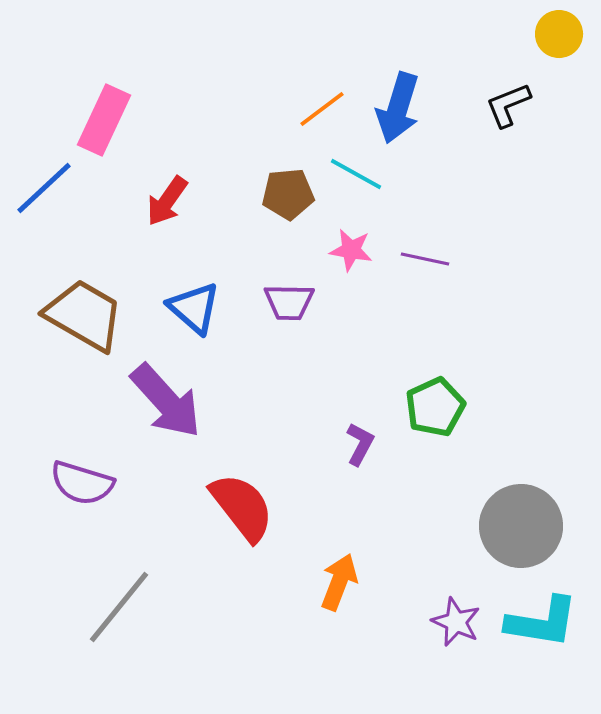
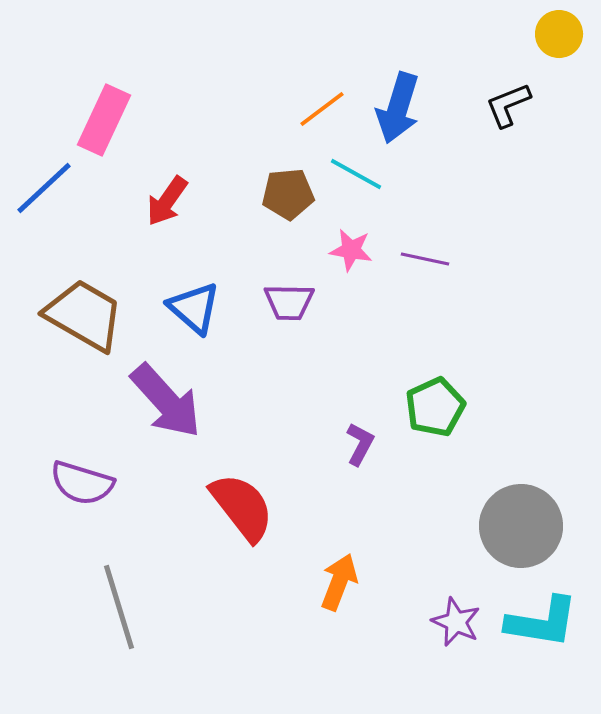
gray line: rotated 56 degrees counterclockwise
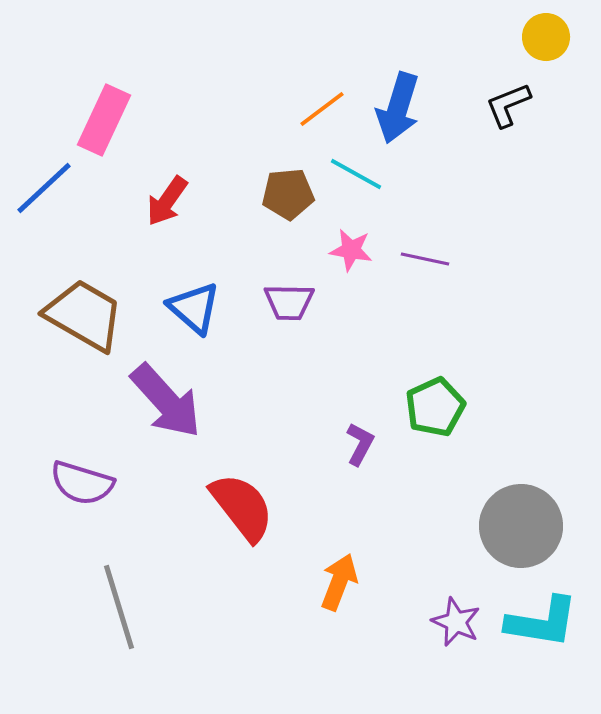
yellow circle: moved 13 px left, 3 px down
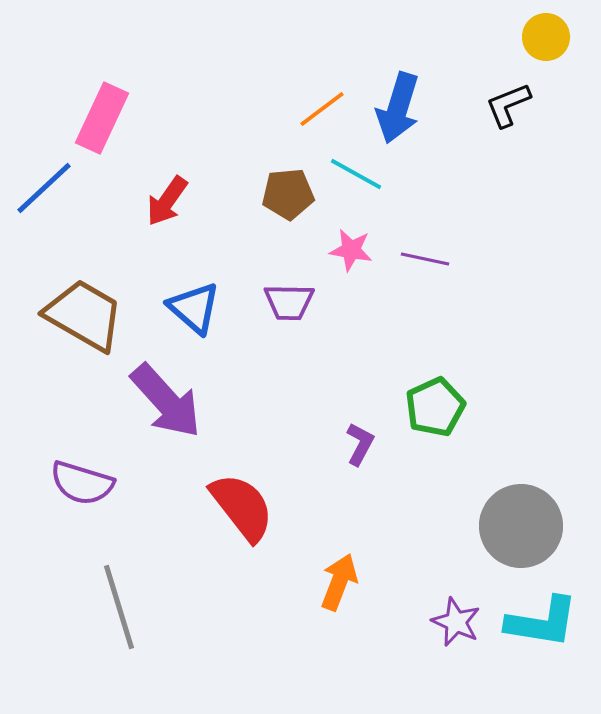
pink rectangle: moved 2 px left, 2 px up
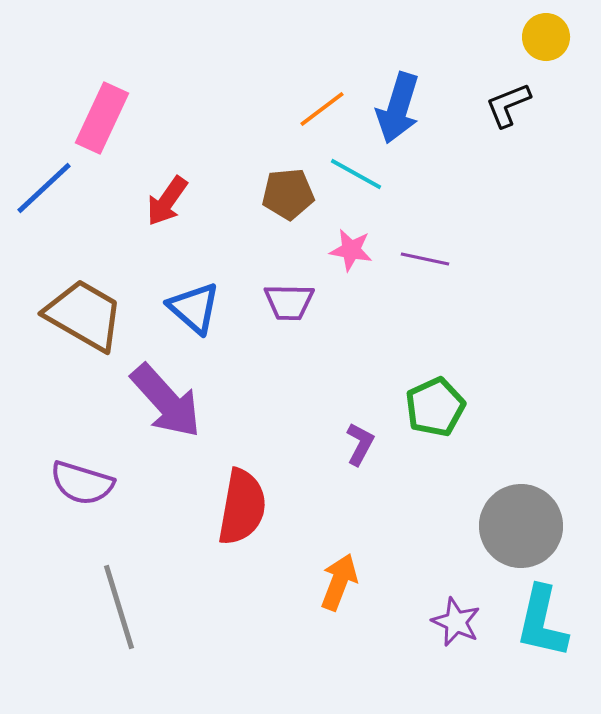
red semicircle: rotated 48 degrees clockwise
cyan L-shape: rotated 94 degrees clockwise
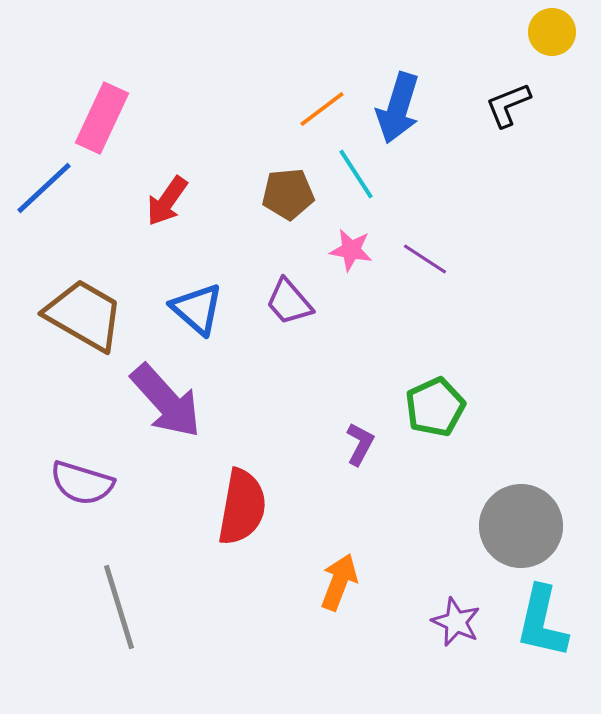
yellow circle: moved 6 px right, 5 px up
cyan line: rotated 28 degrees clockwise
purple line: rotated 21 degrees clockwise
purple trapezoid: rotated 48 degrees clockwise
blue triangle: moved 3 px right, 1 px down
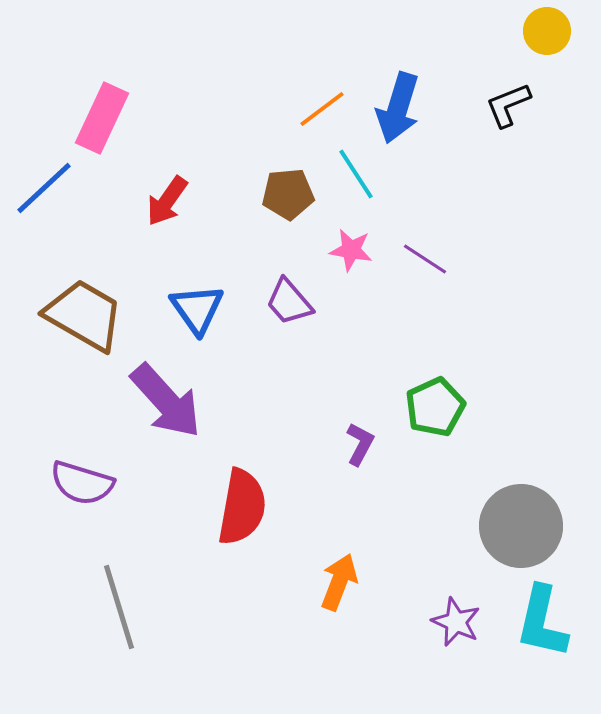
yellow circle: moved 5 px left, 1 px up
blue triangle: rotated 14 degrees clockwise
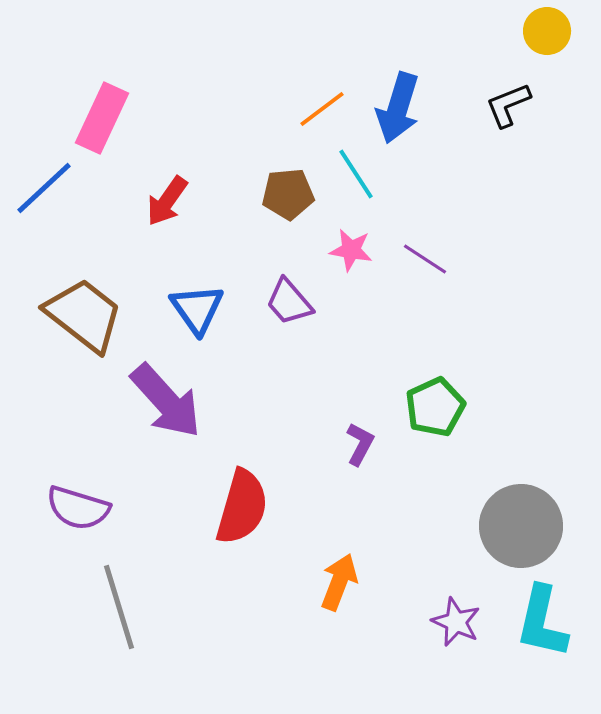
brown trapezoid: rotated 8 degrees clockwise
purple semicircle: moved 4 px left, 25 px down
red semicircle: rotated 6 degrees clockwise
